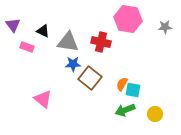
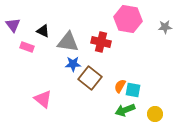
orange semicircle: moved 2 px left, 2 px down
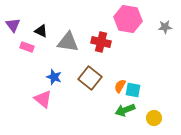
black triangle: moved 2 px left
blue star: moved 19 px left, 13 px down; rotated 21 degrees clockwise
yellow circle: moved 1 px left, 4 px down
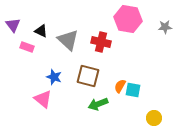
gray triangle: moved 2 px up; rotated 35 degrees clockwise
brown square: moved 2 px left, 2 px up; rotated 25 degrees counterclockwise
green arrow: moved 27 px left, 6 px up
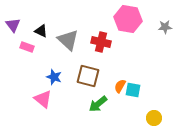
green arrow: rotated 18 degrees counterclockwise
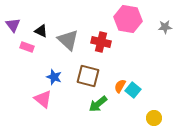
cyan square: rotated 28 degrees clockwise
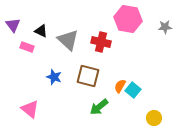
pink triangle: moved 13 px left, 10 px down
green arrow: moved 1 px right, 3 px down
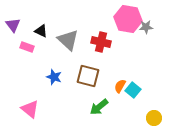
gray star: moved 19 px left
